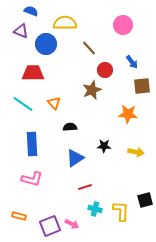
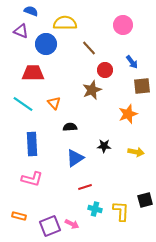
orange star: rotated 24 degrees counterclockwise
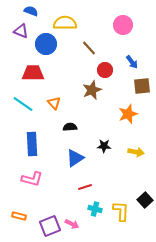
black square: rotated 28 degrees counterclockwise
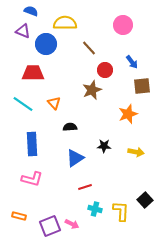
purple triangle: moved 2 px right
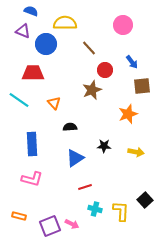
cyan line: moved 4 px left, 4 px up
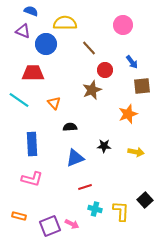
blue triangle: rotated 12 degrees clockwise
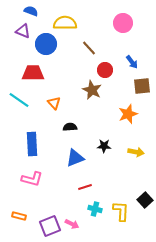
pink circle: moved 2 px up
brown star: rotated 24 degrees counterclockwise
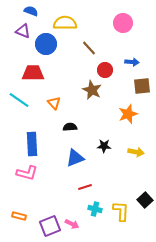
blue arrow: rotated 48 degrees counterclockwise
pink L-shape: moved 5 px left, 6 px up
